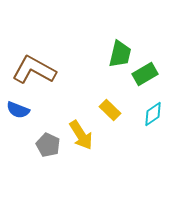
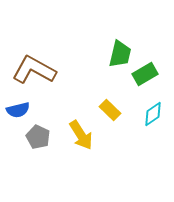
blue semicircle: rotated 35 degrees counterclockwise
gray pentagon: moved 10 px left, 8 px up
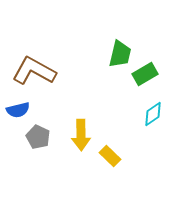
brown L-shape: moved 1 px down
yellow rectangle: moved 46 px down
yellow arrow: rotated 32 degrees clockwise
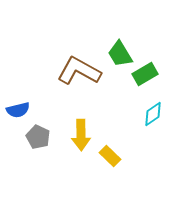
green trapezoid: rotated 136 degrees clockwise
brown L-shape: moved 45 px right
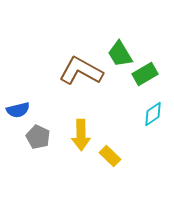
brown L-shape: moved 2 px right
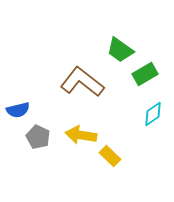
green trapezoid: moved 4 px up; rotated 24 degrees counterclockwise
brown L-shape: moved 1 px right, 11 px down; rotated 9 degrees clockwise
yellow arrow: rotated 100 degrees clockwise
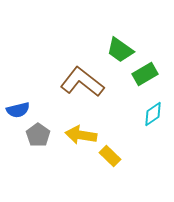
gray pentagon: moved 2 px up; rotated 10 degrees clockwise
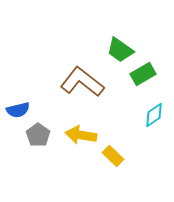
green rectangle: moved 2 px left
cyan diamond: moved 1 px right, 1 px down
yellow rectangle: moved 3 px right
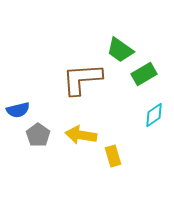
green rectangle: moved 1 px right
brown L-shape: moved 3 px up; rotated 42 degrees counterclockwise
yellow rectangle: rotated 30 degrees clockwise
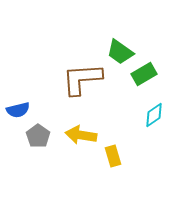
green trapezoid: moved 2 px down
gray pentagon: moved 1 px down
